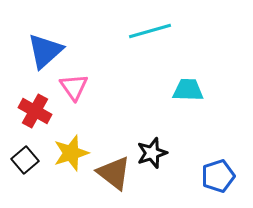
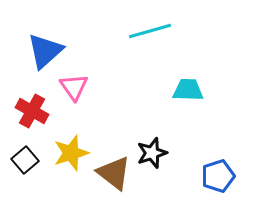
red cross: moved 3 px left
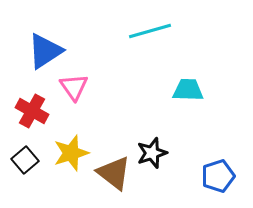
blue triangle: rotated 9 degrees clockwise
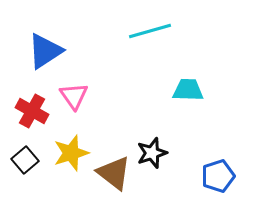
pink triangle: moved 9 px down
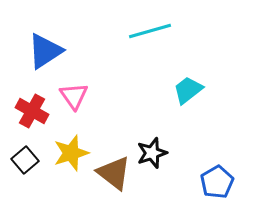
cyan trapezoid: rotated 40 degrees counterclockwise
blue pentagon: moved 1 px left, 6 px down; rotated 12 degrees counterclockwise
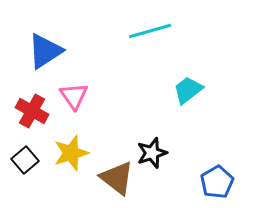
brown triangle: moved 3 px right, 5 px down
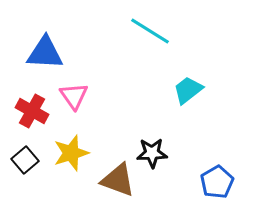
cyan line: rotated 48 degrees clockwise
blue triangle: moved 2 px down; rotated 36 degrees clockwise
black star: rotated 16 degrees clockwise
brown triangle: moved 1 px right, 2 px down; rotated 18 degrees counterclockwise
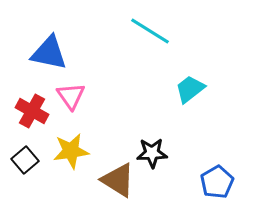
blue triangle: moved 4 px right; rotated 9 degrees clockwise
cyan trapezoid: moved 2 px right, 1 px up
pink triangle: moved 3 px left
yellow star: moved 2 px up; rotated 9 degrees clockwise
brown triangle: rotated 12 degrees clockwise
